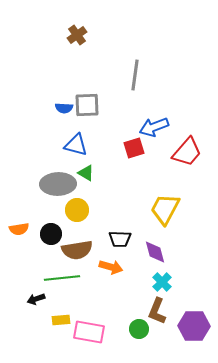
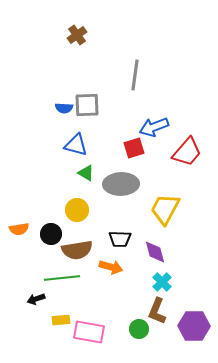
gray ellipse: moved 63 px right
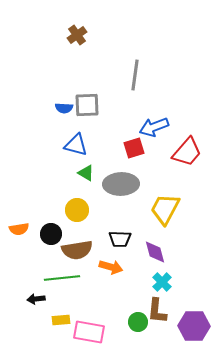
black arrow: rotated 12 degrees clockwise
brown L-shape: rotated 16 degrees counterclockwise
green circle: moved 1 px left, 7 px up
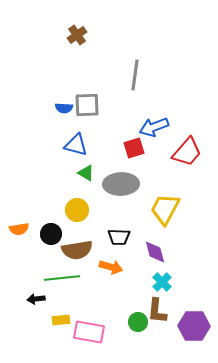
black trapezoid: moved 1 px left, 2 px up
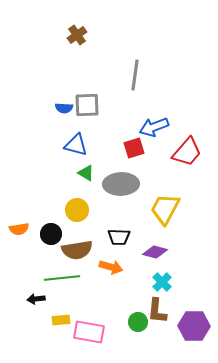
purple diamond: rotated 60 degrees counterclockwise
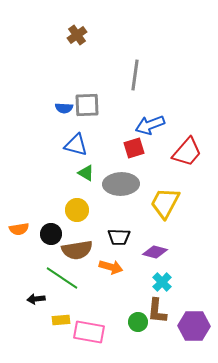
blue arrow: moved 4 px left, 2 px up
yellow trapezoid: moved 6 px up
green line: rotated 40 degrees clockwise
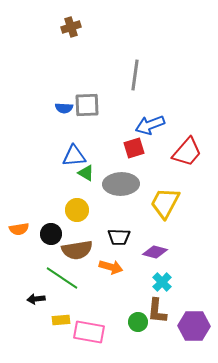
brown cross: moved 6 px left, 8 px up; rotated 18 degrees clockwise
blue triangle: moved 2 px left, 11 px down; rotated 20 degrees counterclockwise
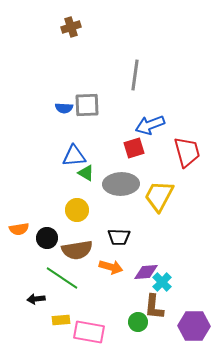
red trapezoid: rotated 56 degrees counterclockwise
yellow trapezoid: moved 6 px left, 7 px up
black circle: moved 4 px left, 4 px down
purple diamond: moved 9 px left, 20 px down; rotated 20 degrees counterclockwise
brown L-shape: moved 3 px left, 4 px up
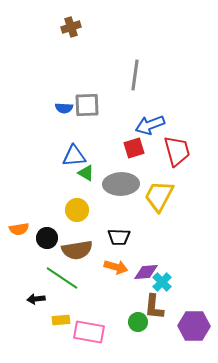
red trapezoid: moved 10 px left, 1 px up
orange arrow: moved 5 px right
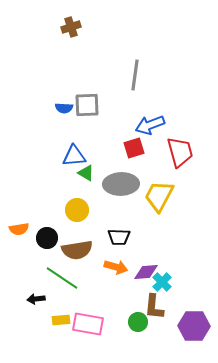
red trapezoid: moved 3 px right, 1 px down
pink rectangle: moved 1 px left, 8 px up
